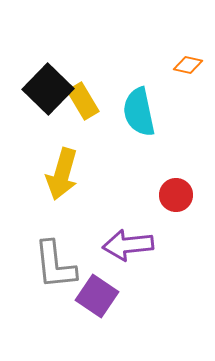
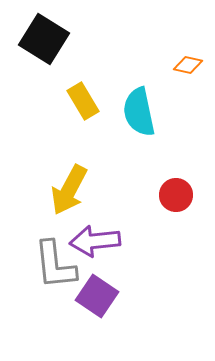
black square: moved 4 px left, 50 px up; rotated 12 degrees counterclockwise
yellow arrow: moved 7 px right, 16 px down; rotated 12 degrees clockwise
purple arrow: moved 33 px left, 4 px up
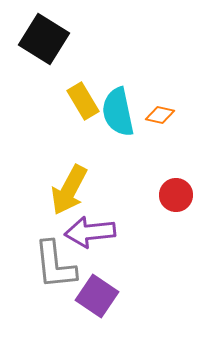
orange diamond: moved 28 px left, 50 px down
cyan semicircle: moved 21 px left
purple arrow: moved 5 px left, 9 px up
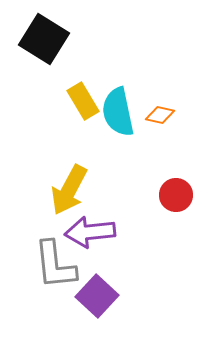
purple square: rotated 9 degrees clockwise
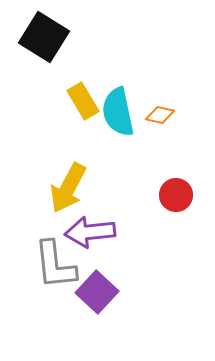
black square: moved 2 px up
yellow arrow: moved 1 px left, 2 px up
purple square: moved 4 px up
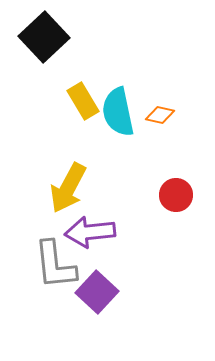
black square: rotated 15 degrees clockwise
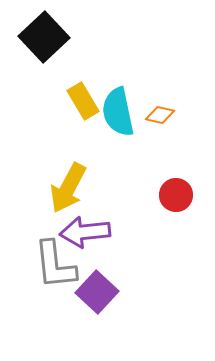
purple arrow: moved 5 px left
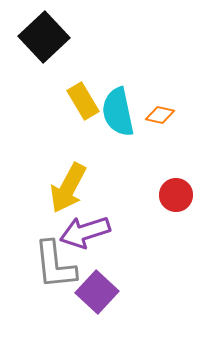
purple arrow: rotated 12 degrees counterclockwise
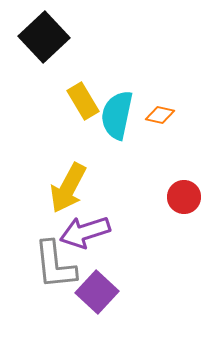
cyan semicircle: moved 1 px left, 3 px down; rotated 24 degrees clockwise
red circle: moved 8 px right, 2 px down
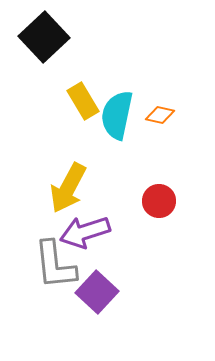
red circle: moved 25 px left, 4 px down
